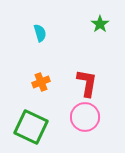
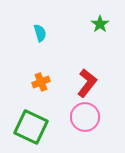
red L-shape: rotated 28 degrees clockwise
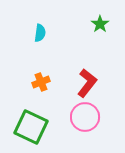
cyan semicircle: rotated 24 degrees clockwise
